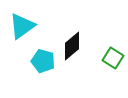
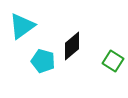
green square: moved 3 px down
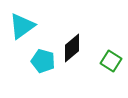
black diamond: moved 2 px down
green square: moved 2 px left
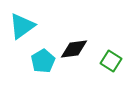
black diamond: moved 2 px right, 1 px down; rotated 32 degrees clockwise
cyan pentagon: rotated 25 degrees clockwise
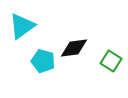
black diamond: moved 1 px up
cyan pentagon: rotated 25 degrees counterclockwise
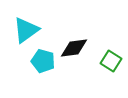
cyan triangle: moved 4 px right, 4 px down
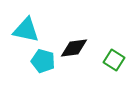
cyan triangle: rotated 48 degrees clockwise
green square: moved 3 px right, 1 px up
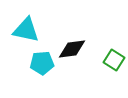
black diamond: moved 2 px left, 1 px down
cyan pentagon: moved 1 px left, 2 px down; rotated 20 degrees counterclockwise
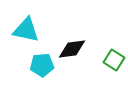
cyan pentagon: moved 2 px down
